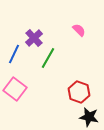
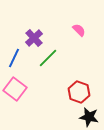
blue line: moved 4 px down
green line: rotated 15 degrees clockwise
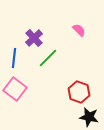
blue line: rotated 18 degrees counterclockwise
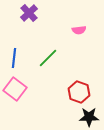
pink semicircle: rotated 128 degrees clockwise
purple cross: moved 5 px left, 25 px up
black star: rotated 12 degrees counterclockwise
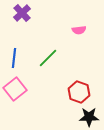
purple cross: moved 7 px left
pink square: rotated 15 degrees clockwise
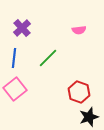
purple cross: moved 15 px down
black star: rotated 18 degrees counterclockwise
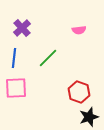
pink square: moved 1 px right, 1 px up; rotated 35 degrees clockwise
